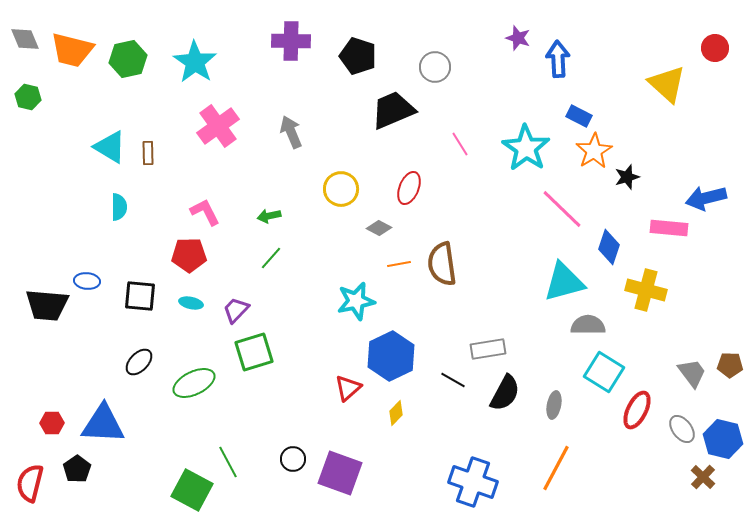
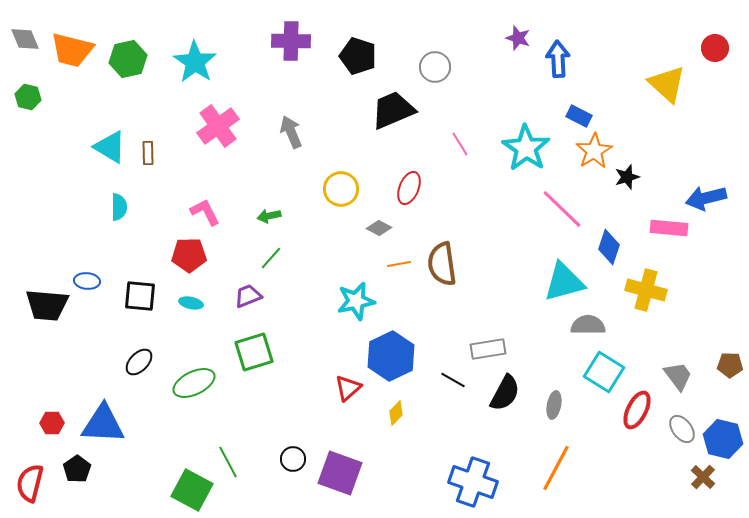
purple trapezoid at (236, 310): moved 12 px right, 14 px up; rotated 24 degrees clockwise
gray trapezoid at (692, 373): moved 14 px left, 3 px down
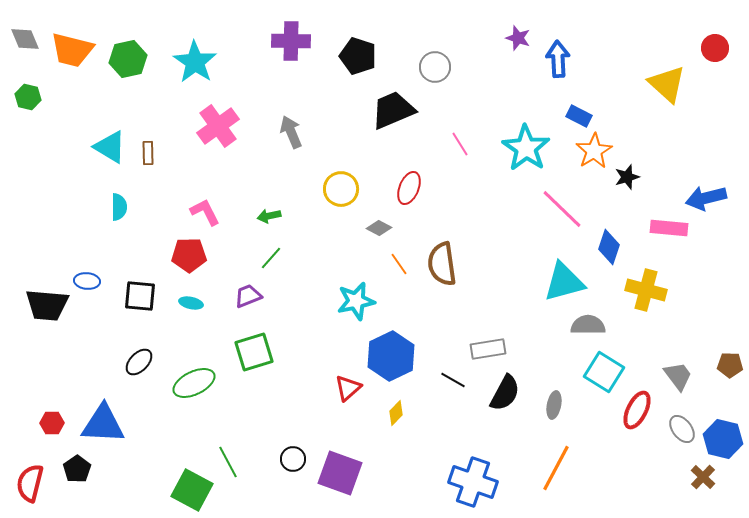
orange line at (399, 264): rotated 65 degrees clockwise
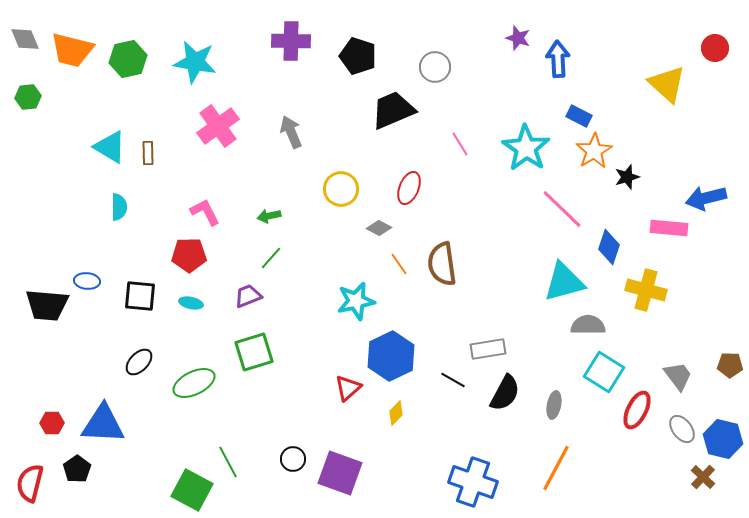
cyan star at (195, 62): rotated 24 degrees counterclockwise
green hexagon at (28, 97): rotated 20 degrees counterclockwise
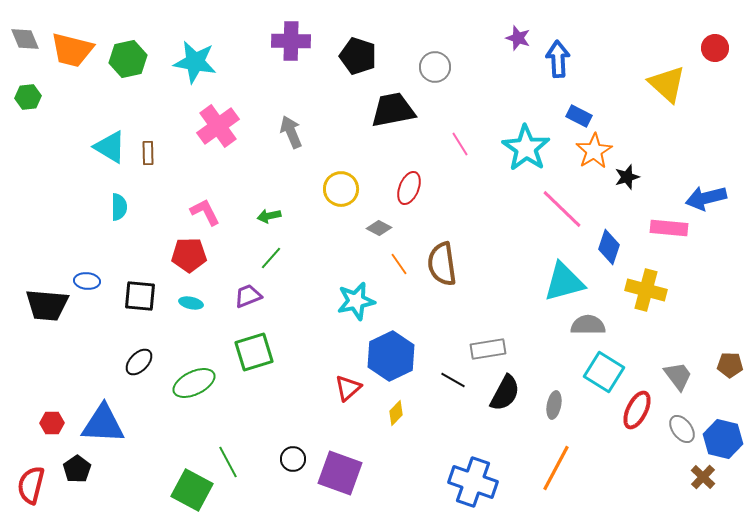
black trapezoid at (393, 110): rotated 12 degrees clockwise
red semicircle at (30, 483): moved 1 px right, 2 px down
